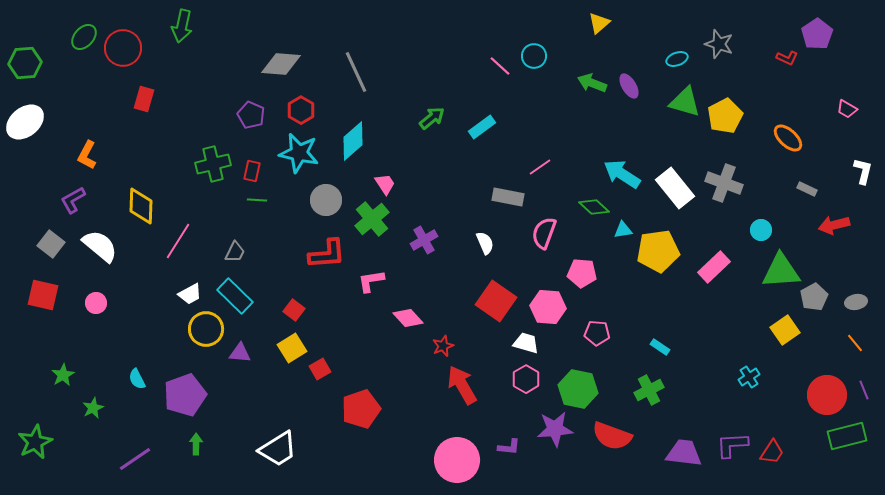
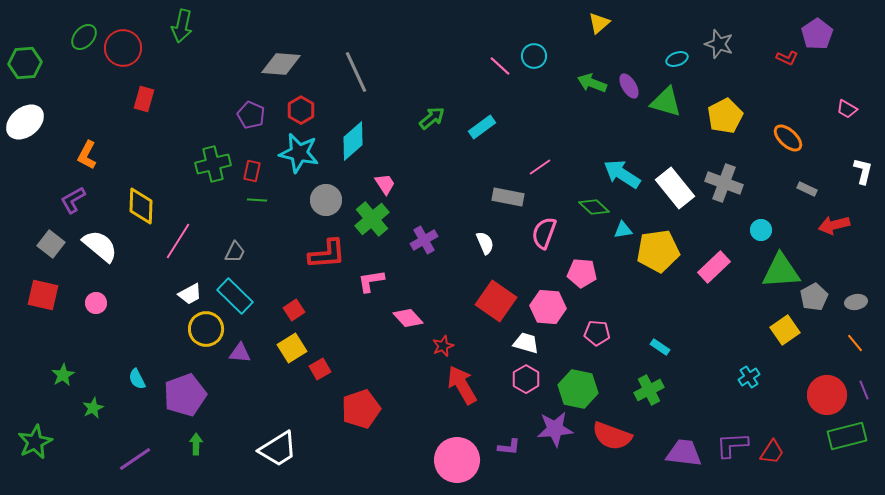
green triangle at (685, 102): moved 19 px left
red square at (294, 310): rotated 20 degrees clockwise
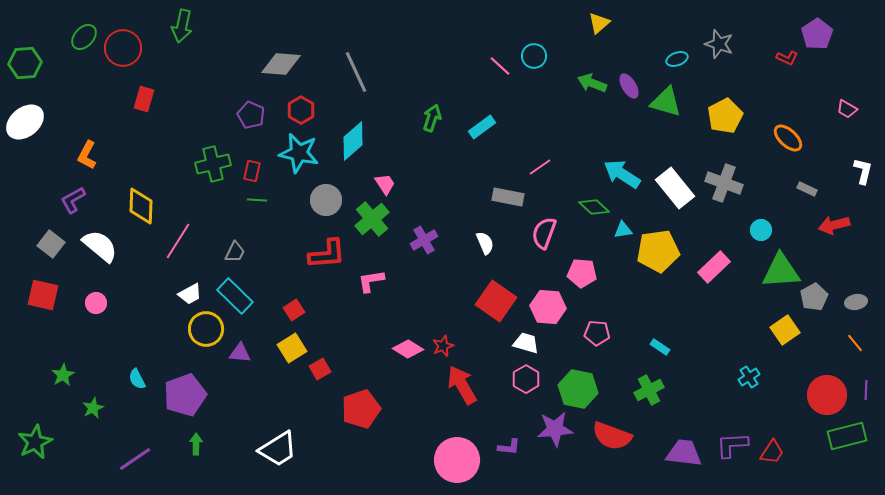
green arrow at (432, 118): rotated 32 degrees counterclockwise
pink diamond at (408, 318): moved 31 px down; rotated 16 degrees counterclockwise
purple line at (864, 390): moved 2 px right; rotated 24 degrees clockwise
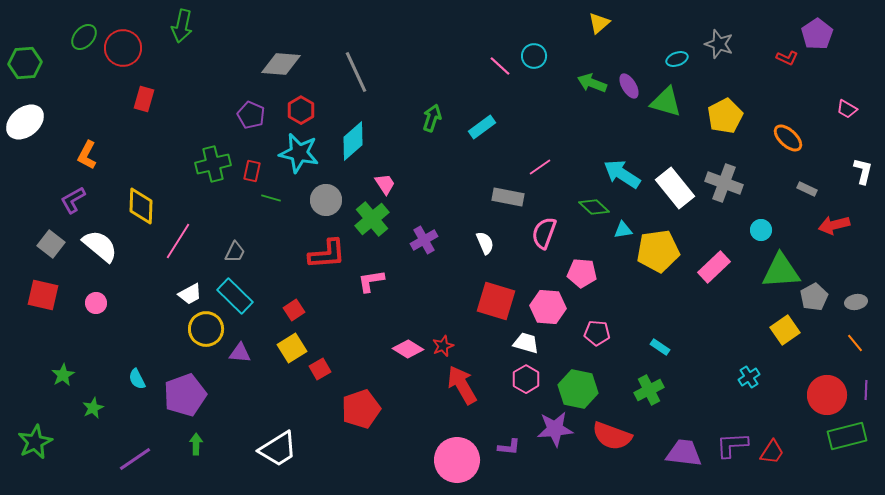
green line at (257, 200): moved 14 px right, 2 px up; rotated 12 degrees clockwise
red square at (496, 301): rotated 18 degrees counterclockwise
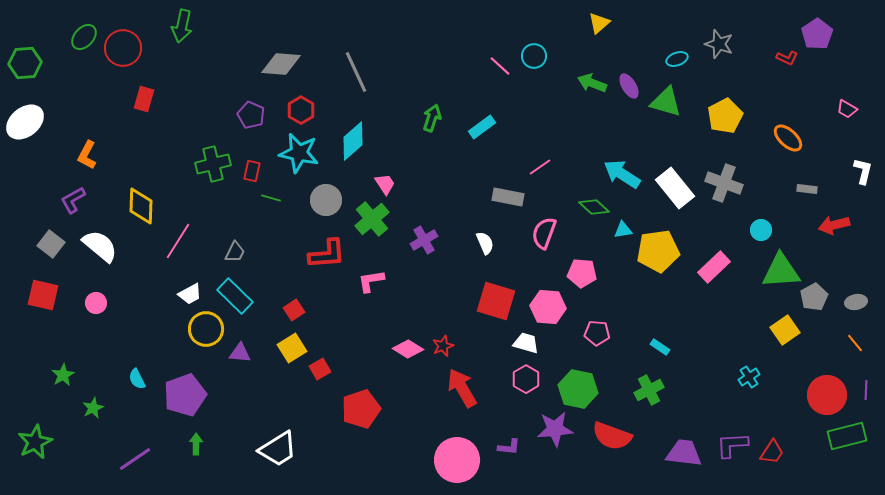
gray rectangle at (807, 189): rotated 18 degrees counterclockwise
red arrow at (462, 385): moved 3 px down
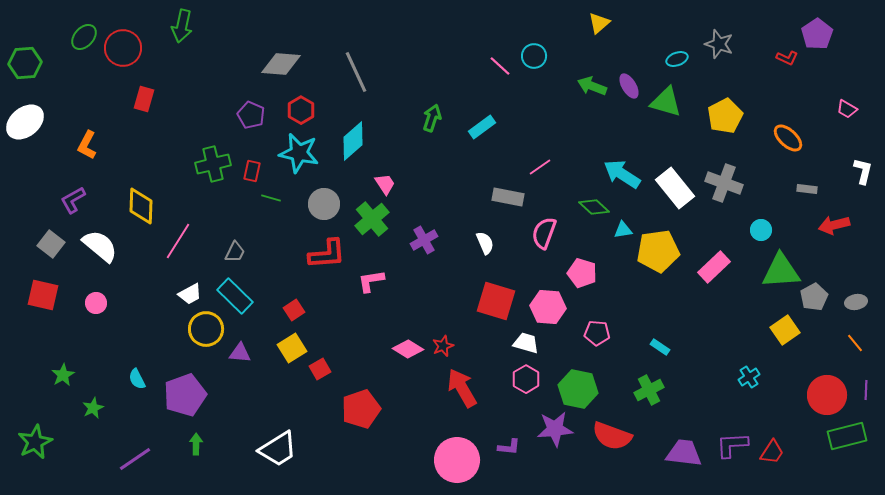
green arrow at (592, 83): moved 3 px down
orange L-shape at (87, 155): moved 10 px up
gray circle at (326, 200): moved 2 px left, 4 px down
pink pentagon at (582, 273): rotated 12 degrees clockwise
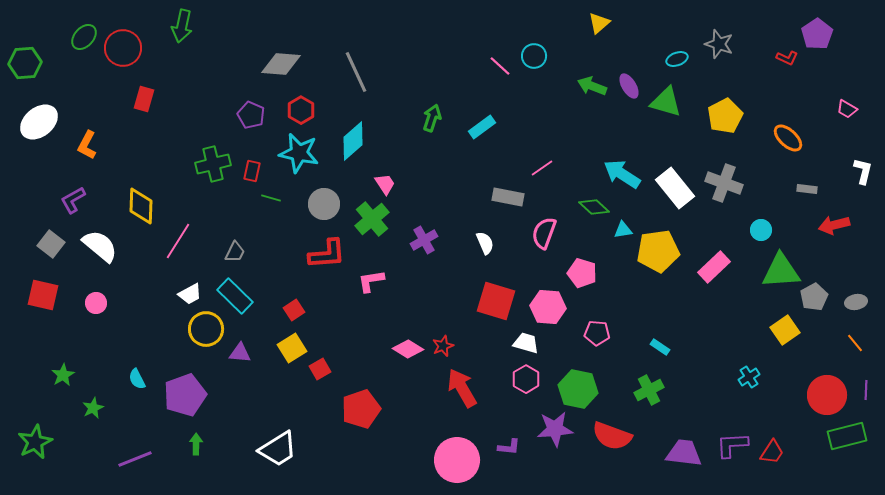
white ellipse at (25, 122): moved 14 px right
pink line at (540, 167): moved 2 px right, 1 px down
purple line at (135, 459): rotated 12 degrees clockwise
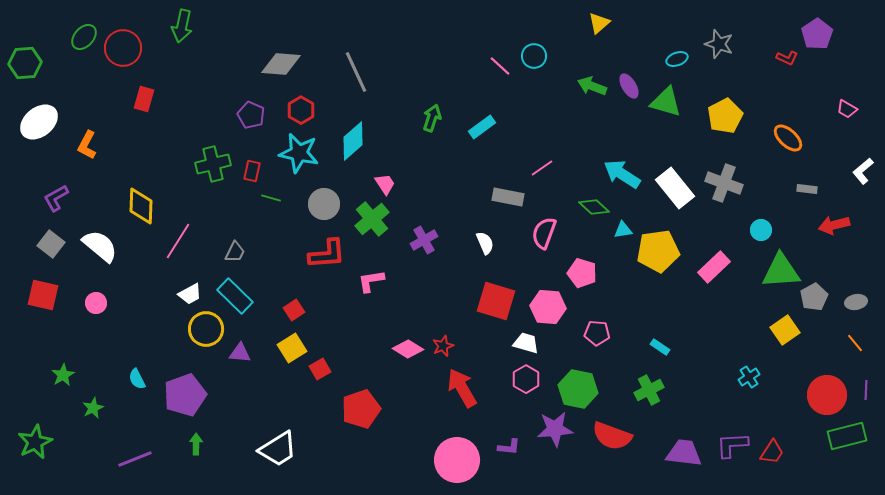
white L-shape at (863, 171): rotated 144 degrees counterclockwise
purple L-shape at (73, 200): moved 17 px left, 2 px up
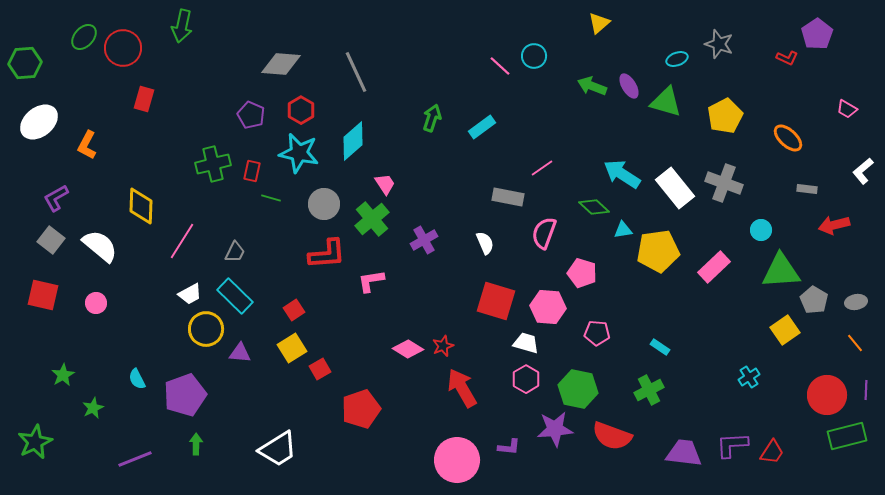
pink line at (178, 241): moved 4 px right
gray square at (51, 244): moved 4 px up
gray pentagon at (814, 297): moved 3 px down; rotated 12 degrees counterclockwise
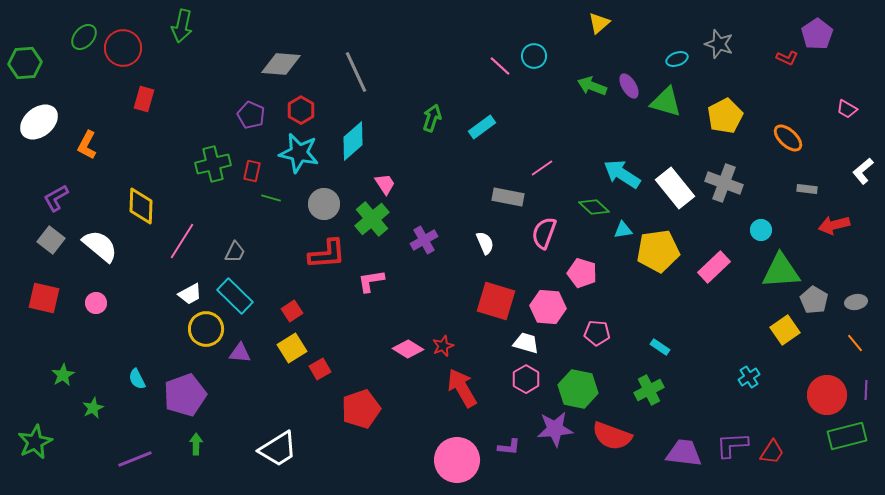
red square at (43, 295): moved 1 px right, 3 px down
red square at (294, 310): moved 2 px left, 1 px down
